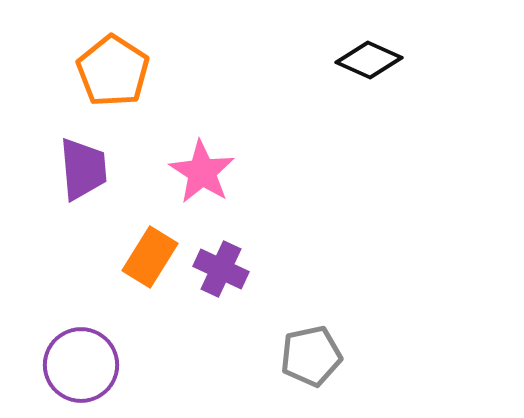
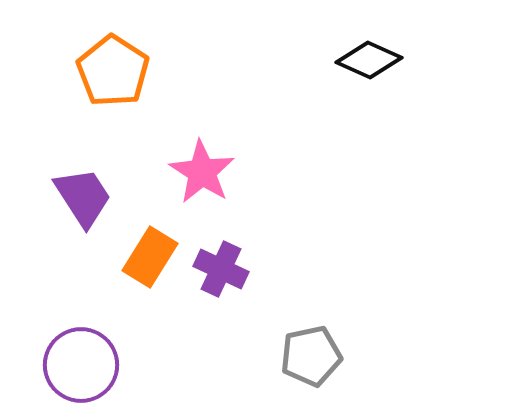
purple trapezoid: moved 28 px down; rotated 28 degrees counterclockwise
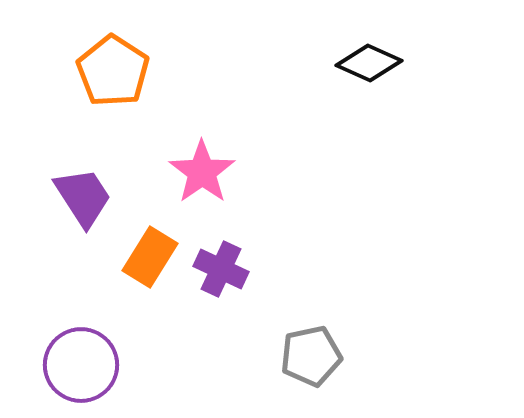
black diamond: moved 3 px down
pink star: rotated 4 degrees clockwise
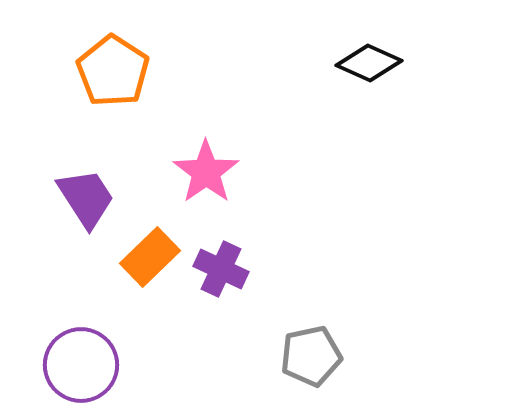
pink star: moved 4 px right
purple trapezoid: moved 3 px right, 1 px down
orange rectangle: rotated 14 degrees clockwise
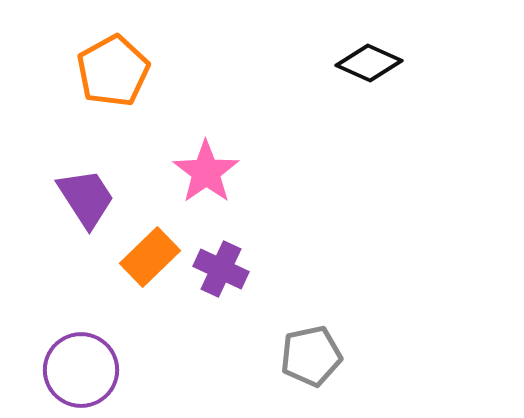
orange pentagon: rotated 10 degrees clockwise
purple circle: moved 5 px down
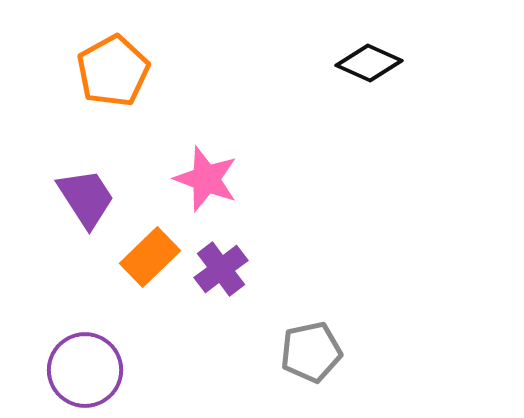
pink star: moved 7 px down; rotated 16 degrees counterclockwise
purple cross: rotated 28 degrees clockwise
gray pentagon: moved 4 px up
purple circle: moved 4 px right
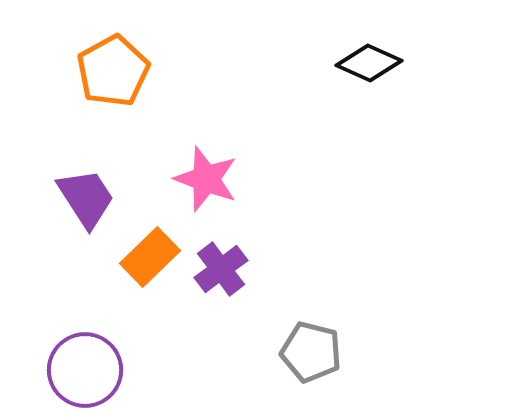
gray pentagon: rotated 26 degrees clockwise
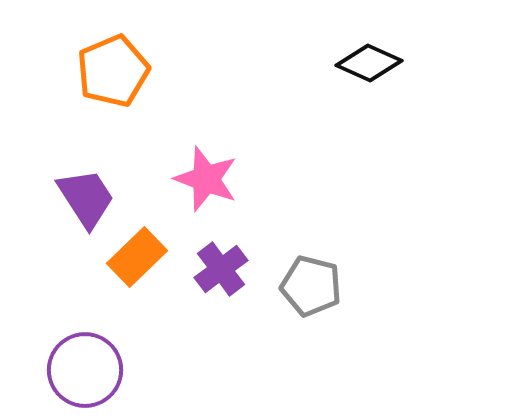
orange pentagon: rotated 6 degrees clockwise
orange rectangle: moved 13 px left
gray pentagon: moved 66 px up
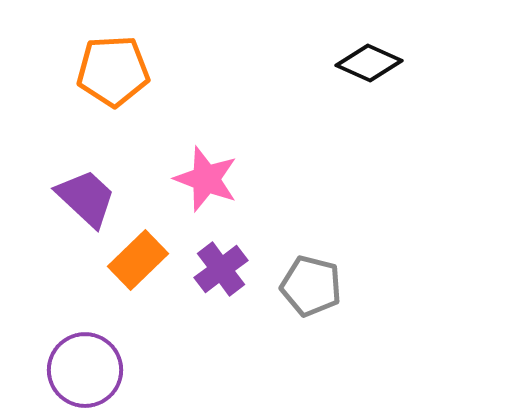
orange pentagon: rotated 20 degrees clockwise
purple trapezoid: rotated 14 degrees counterclockwise
orange rectangle: moved 1 px right, 3 px down
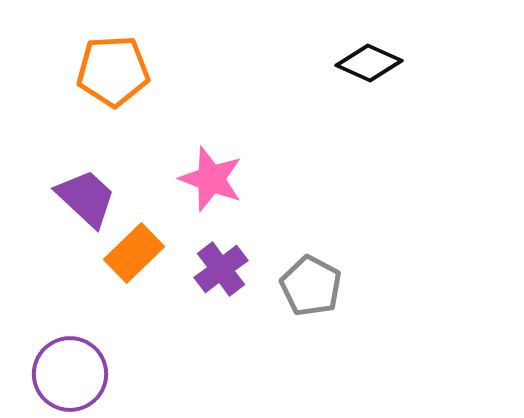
pink star: moved 5 px right
orange rectangle: moved 4 px left, 7 px up
gray pentagon: rotated 14 degrees clockwise
purple circle: moved 15 px left, 4 px down
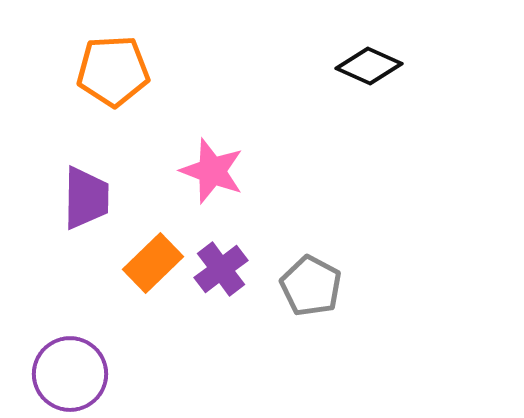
black diamond: moved 3 px down
pink star: moved 1 px right, 8 px up
purple trapezoid: rotated 48 degrees clockwise
orange rectangle: moved 19 px right, 10 px down
